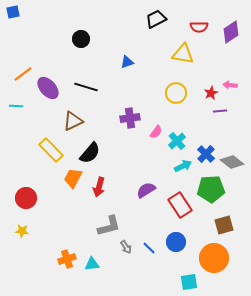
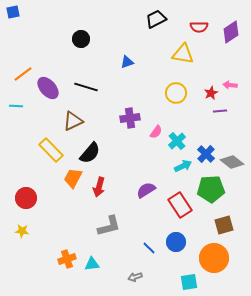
gray arrow: moved 9 px right, 30 px down; rotated 104 degrees clockwise
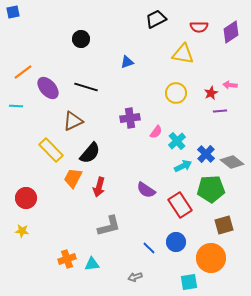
orange line: moved 2 px up
purple semicircle: rotated 114 degrees counterclockwise
orange circle: moved 3 px left
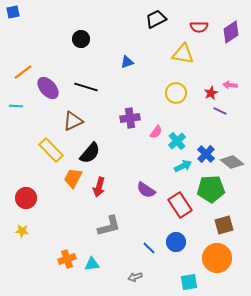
purple line: rotated 32 degrees clockwise
orange circle: moved 6 px right
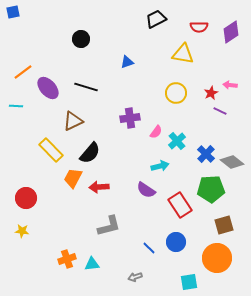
cyan arrow: moved 23 px left; rotated 12 degrees clockwise
red arrow: rotated 72 degrees clockwise
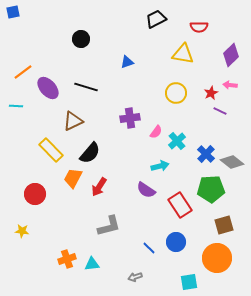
purple diamond: moved 23 px down; rotated 10 degrees counterclockwise
red arrow: rotated 54 degrees counterclockwise
red circle: moved 9 px right, 4 px up
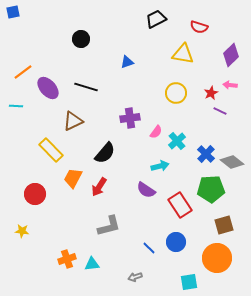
red semicircle: rotated 18 degrees clockwise
black semicircle: moved 15 px right
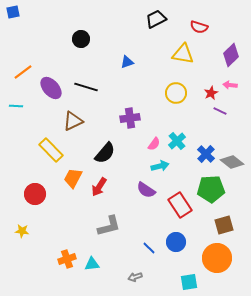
purple ellipse: moved 3 px right
pink semicircle: moved 2 px left, 12 px down
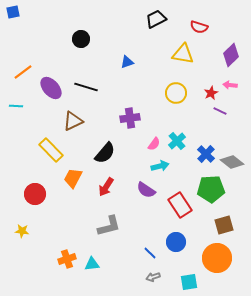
red arrow: moved 7 px right
blue line: moved 1 px right, 5 px down
gray arrow: moved 18 px right
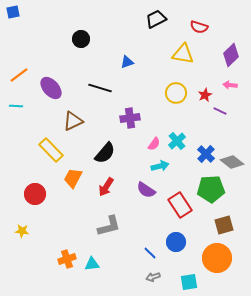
orange line: moved 4 px left, 3 px down
black line: moved 14 px right, 1 px down
red star: moved 6 px left, 2 px down
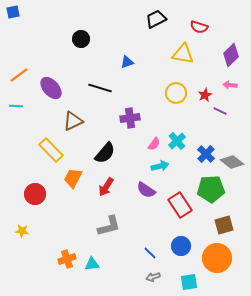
blue circle: moved 5 px right, 4 px down
